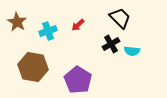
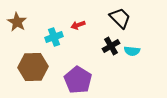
red arrow: rotated 24 degrees clockwise
cyan cross: moved 6 px right, 6 px down
black cross: moved 2 px down
brown hexagon: rotated 12 degrees counterclockwise
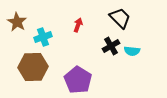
red arrow: rotated 128 degrees clockwise
cyan cross: moved 11 px left
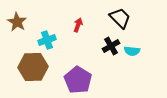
cyan cross: moved 4 px right, 3 px down
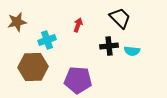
brown star: rotated 30 degrees clockwise
black cross: moved 2 px left; rotated 24 degrees clockwise
purple pentagon: rotated 28 degrees counterclockwise
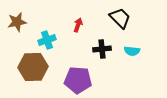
black cross: moved 7 px left, 3 px down
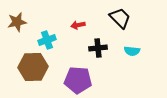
red arrow: rotated 120 degrees counterclockwise
black cross: moved 4 px left, 1 px up
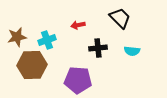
brown star: moved 15 px down
brown hexagon: moved 1 px left, 2 px up
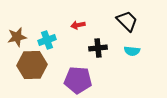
black trapezoid: moved 7 px right, 3 px down
